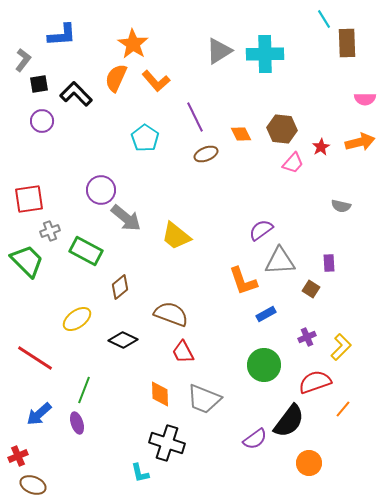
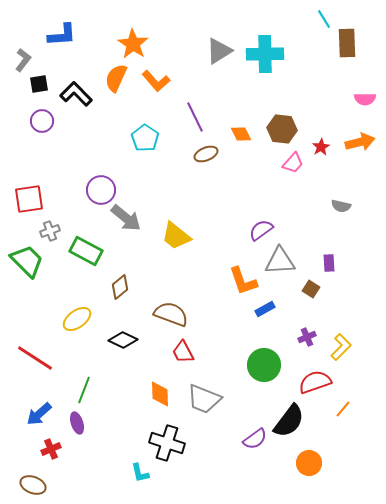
blue rectangle at (266, 314): moved 1 px left, 5 px up
red cross at (18, 456): moved 33 px right, 7 px up
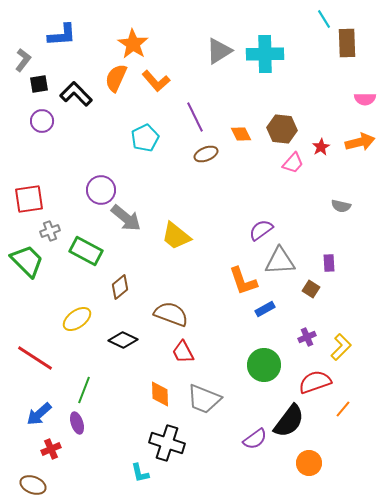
cyan pentagon at (145, 138): rotated 12 degrees clockwise
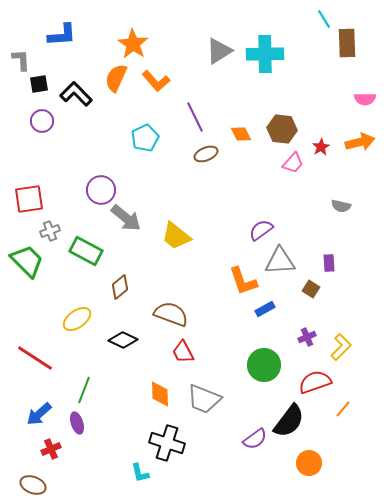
gray L-shape at (23, 60): moved 2 px left; rotated 40 degrees counterclockwise
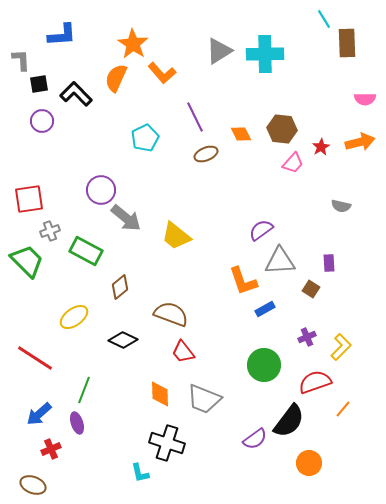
orange L-shape at (156, 81): moved 6 px right, 8 px up
yellow ellipse at (77, 319): moved 3 px left, 2 px up
red trapezoid at (183, 352): rotated 10 degrees counterclockwise
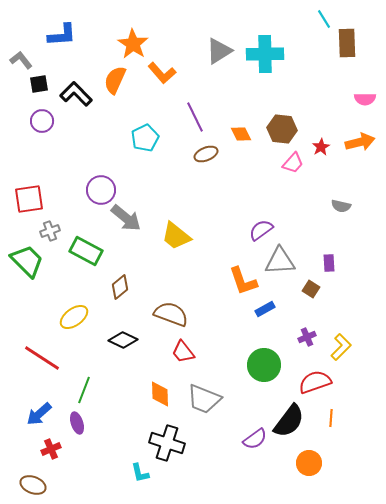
gray L-shape at (21, 60): rotated 35 degrees counterclockwise
orange semicircle at (116, 78): moved 1 px left, 2 px down
red line at (35, 358): moved 7 px right
orange line at (343, 409): moved 12 px left, 9 px down; rotated 36 degrees counterclockwise
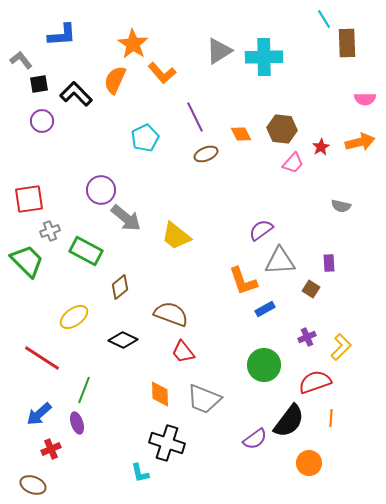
cyan cross at (265, 54): moved 1 px left, 3 px down
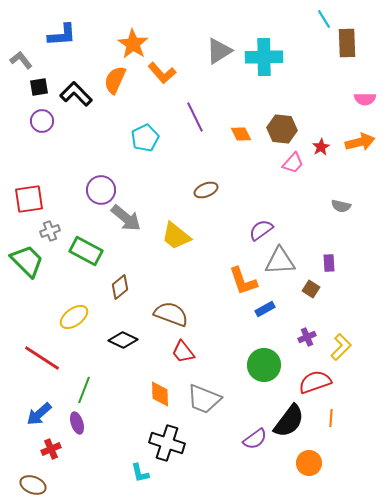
black square at (39, 84): moved 3 px down
brown ellipse at (206, 154): moved 36 px down
